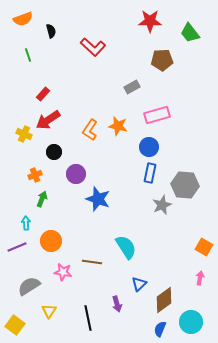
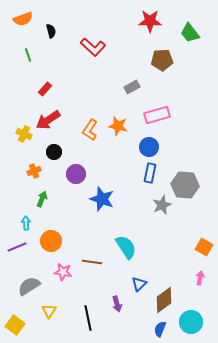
red rectangle: moved 2 px right, 5 px up
orange cross: moved 1 px left, 4 px up
blue star: moved 4 px right
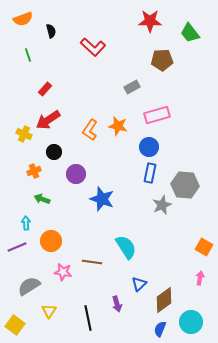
green arrow: rotated 91 degrees counterclockwise
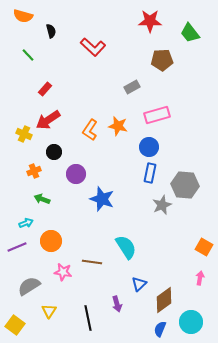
orange semicircle: moved 3 px up; rotated 36 degrees clockwise
green line: rotated 24 degrees counterclockwise
cyan arrow: rotated 72 degrees clockwise
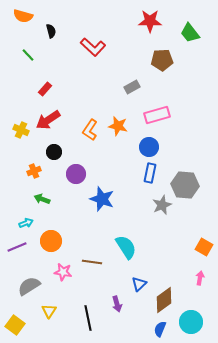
yellow cross: moved 3 px left, 4 px up
